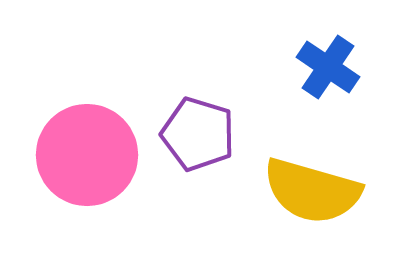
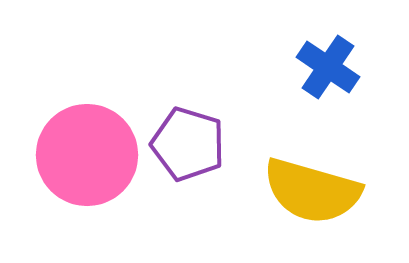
purple pentagon: moved 10 px left, 10 px down
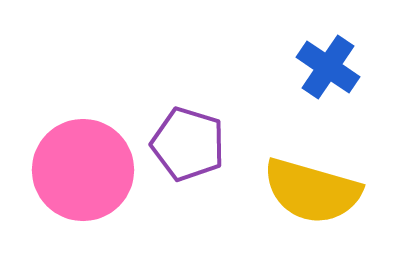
pink circle: moved 4 px left, 15 px down
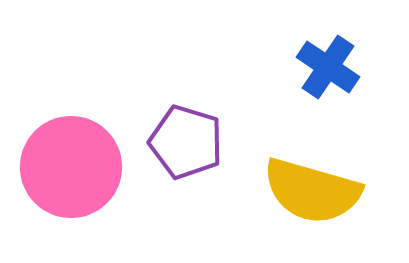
purple pentagon: moved 2 px left, 2 px up
pink circle: moved 12 px left, 3 px up
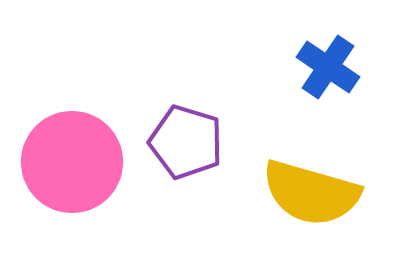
pink circle: moved 1 px right, 5 px up
yellow semicircle: moved 1 px left, 2 px down
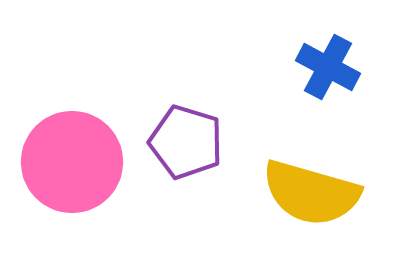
blue cross: rotated 6 degrees counterclockwise
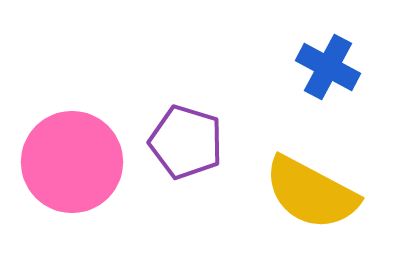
yellow semicircle: rotated 12 degrees clockwise
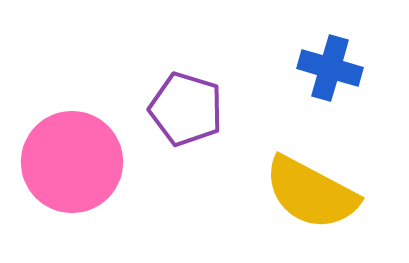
blue cross: moved 2 px right, 1 px down; rotated 12 degrees counterclockwise
purple pentagon: moved 33 px up
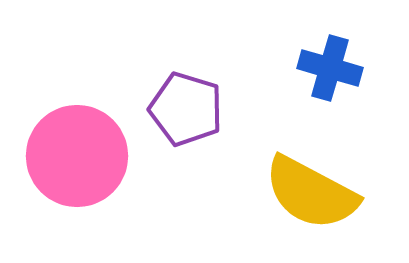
pink circle: moved 5 px right, 6 px up
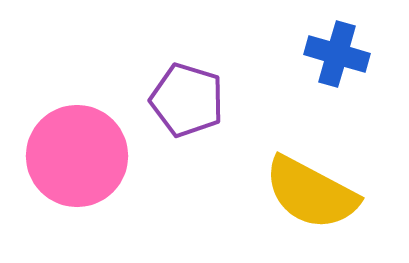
blue cross: moved 7 px right, 14 px up
purple pentagon: moved 1 px right, 9 px up
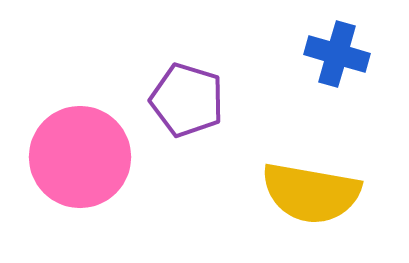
pink circle: moved 3 px right, 1 px down
yellow semicircle: rotated 18 degrees counterclockwise
